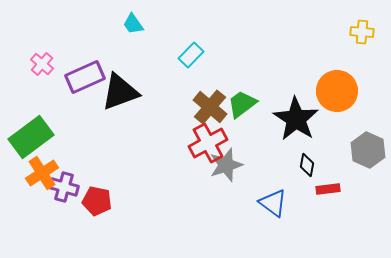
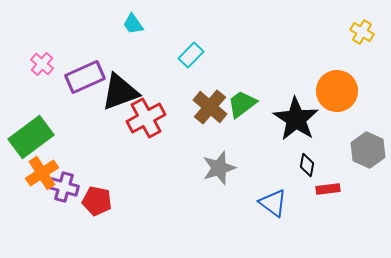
yellow cross: rotated 25 degrees clockwise
red cross: moved 62 px left, 25 px up
gray star: moved 7 px left, 3 px down
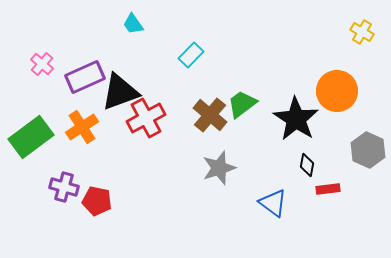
brown cross: moved 8 px down
orange cross: moved 40 px right, 46 px up
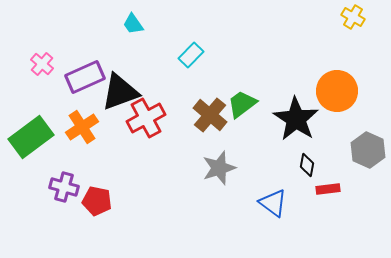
yellow cross: moved 9 px left, 15 px up
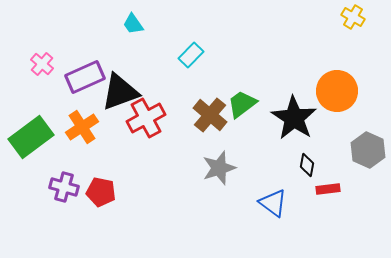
black star: moved 2 px left, 1 px up
red pentagon: moved 4 px right, 9 px up
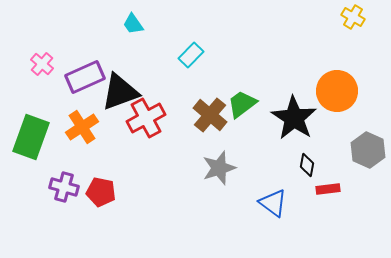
green rectangle: rotated 33 degrees counterclockwise
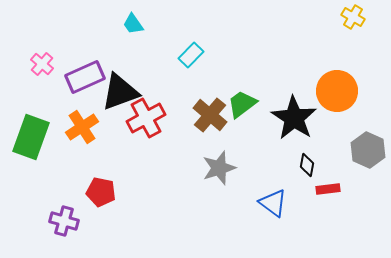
purple cross: moved 34 px down
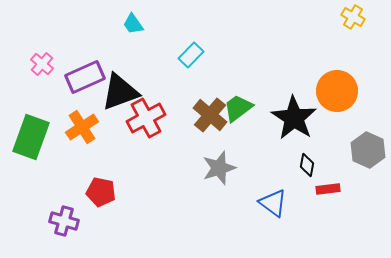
green trapezoid: moved 4 px left, 4 px down
